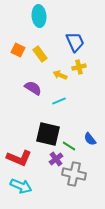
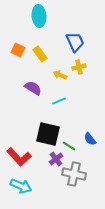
red L-shape: moved 1 px up; rotated 25 degrees clockwise
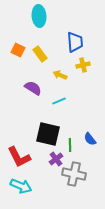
blue trapezoid: rotated 20 degrees clockwise
yellow cross: moved 4 px right, 2 px up
green line: moved 1 px right, 1 px up; rotated 56 degrees clockwise
red L-shape: rotated 15 degrees clockwise
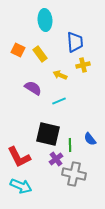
cyan ellipse: moved 6 px right, 4 px down
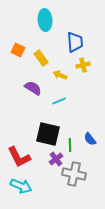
yellow rectangle: moved 1 px right, 4 px down
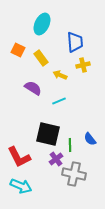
cyan ellipse: moved 3 px left, 4 px down; rotated 30 degrees clockwise
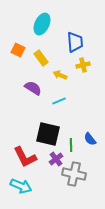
green line: moved 1 px right
red L-shape: moved 6 px right
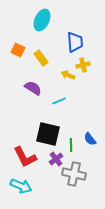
cyan ellipse: moved 4 px up
yellow arrow: moved 8 px right
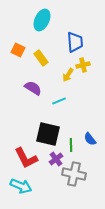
yellow arrow: rotated 80 degrees counterclockwise
red L-shape: moved 1 px right, 1 px down
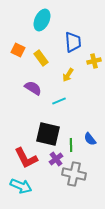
blue trapezoid: moved 2 px left
yellow cross: moved 11 px right, 4 px up
